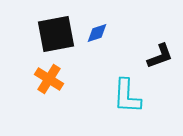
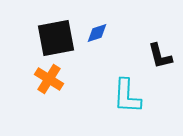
black square: moved 4 px down
black L-shape: rotated 96 degrees clockwise
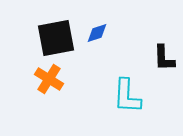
black L-shape: moved 4 px right, 2 px down; rotated 12 degrees clockwise
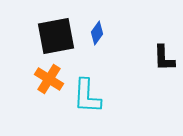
blue diamond: rotated 35 degrees counterclockwise
black square: moved 2 px up
cyan L-shape: moved 40 px left
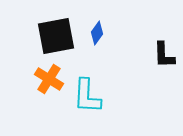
black L-shape: moved 3 px up
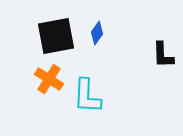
black L-shape: moved 1 px left
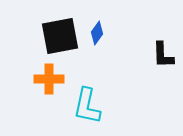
black square: moved 4 px right
orange cross: rotated 32 degrees counterclockwise
cyan L-shape: moved 10 px down; rotated 9 degrees clockwise
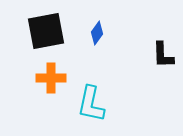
black square: moved 14 px left, 5 px up
orange cross: moved 2 px right, 1 px up
cyan L-shape: moved 4 px right, 2 px up
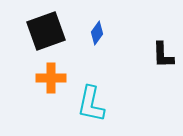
black square: rotated 9 degrees counterclockwise
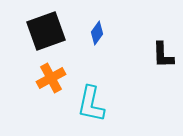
orange cross: rotated 28 degrees counterclockwise
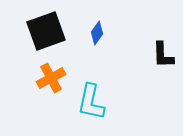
cyan L-shape: moved 2 px up
